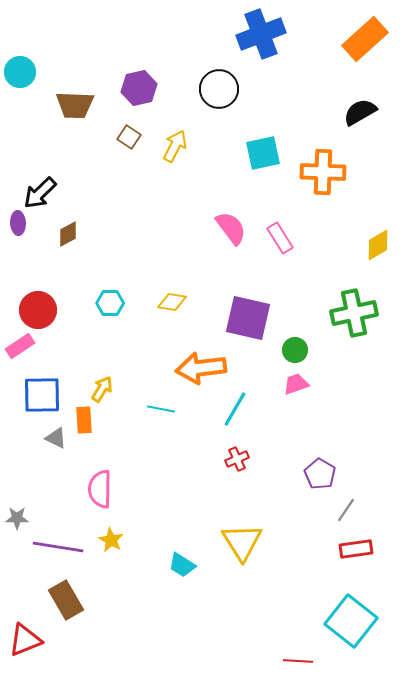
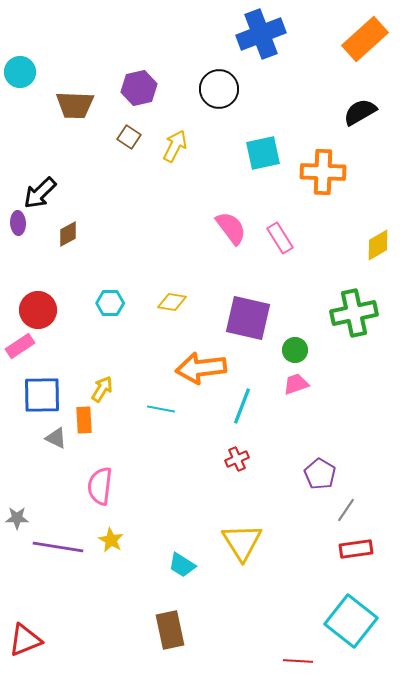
cyan line at (235, 409): moved 7 px right, 3 px up; rotated 9 degrees counterclockwise
pink semicircle at (100, 489): moved 3 px up; rotated 6 degrees clockwise
brown rectangle at (66, 600): moved 104 px right, 30 px down; rotated 18 degrees clockwise
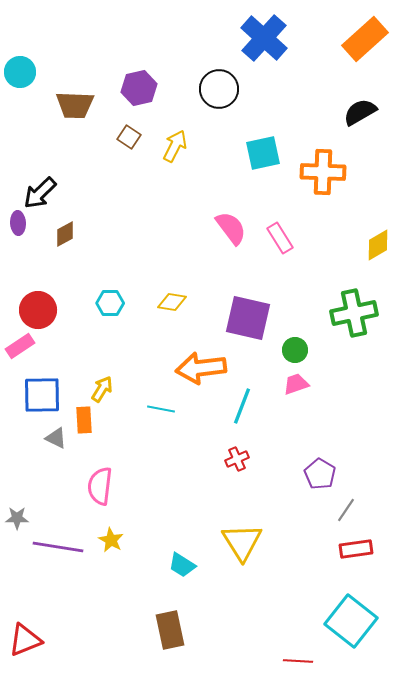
blue cross at (261, 34): moved 3 px right, 4 px down; rotated 27 degrees counterclockwise
brown diamond at (68, 234): moved 3 px left
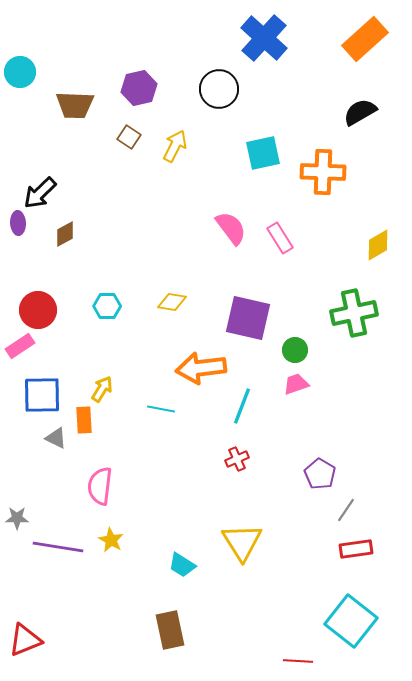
cyan hexagon at (110, 303): moved 3 px left, 3 px down
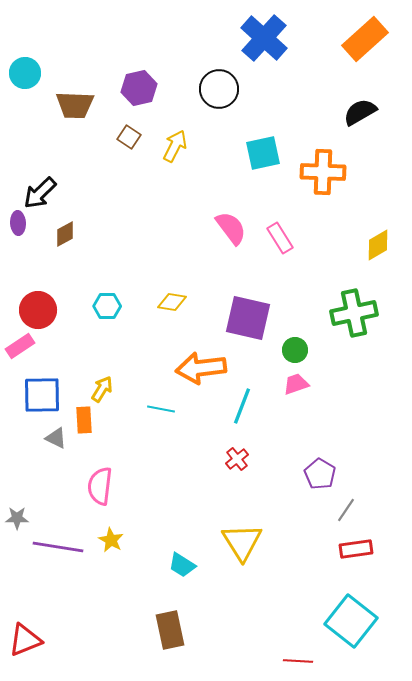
cyan circle at (20, 72): moved 5 px right, 1 px down
red cross at (237, 459): rotated 15 degrees counterclockwise
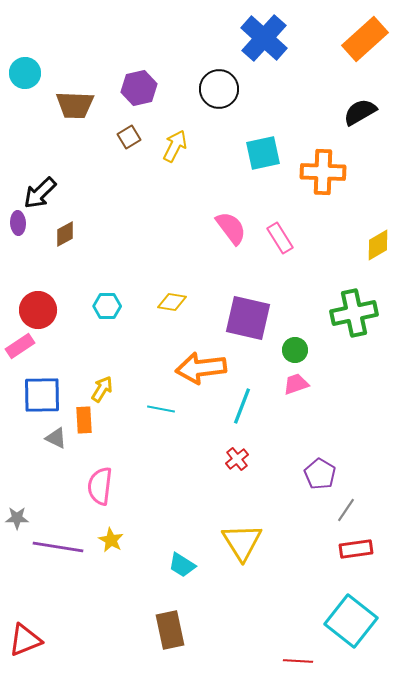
brown square at (129, 137): rotated 25 degrees clockwise
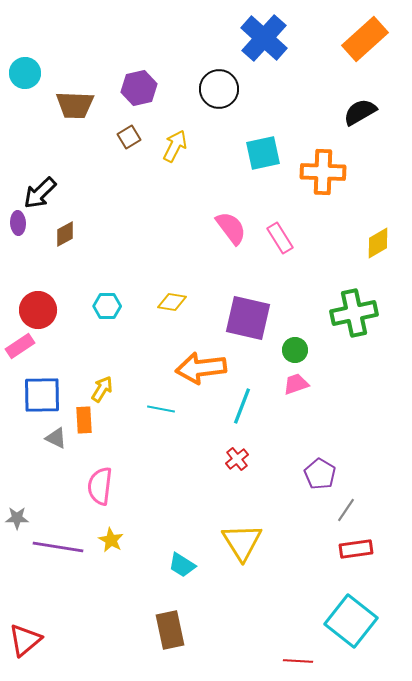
yellow diamond at (378, 245): moved 2 px up
red triangle at (25, 640): rotated 18 degrees counterclockwise
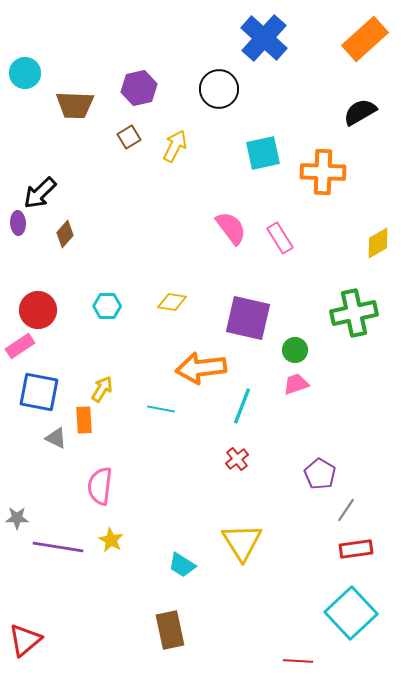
brown diamond at (65, 234): rotated 20 degrees counterclockwise
blue square at (42, 395): moved 3 px left, 3 px up; rotated 12 degrees clockwise
cyan square at (351, 621): moved 8 px up; rotated 9 degrees clockwise
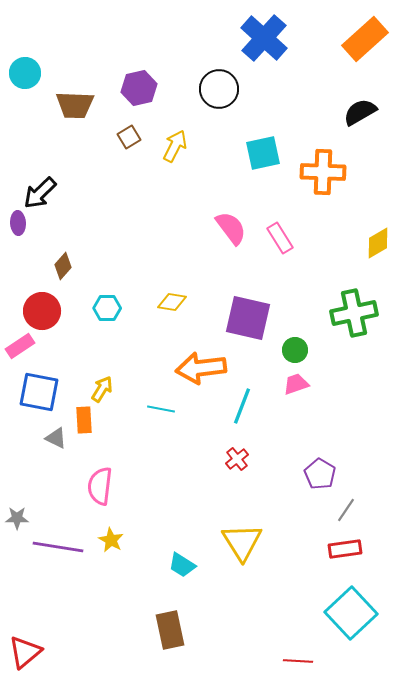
brown diamond at (65, 234): moved 2 px left, 32 px down
cyan hexagon at (107, 306): moved 2 px down
red circle at (38, 310): moved 4 px right, 1 px down
red rectangle at (356, 549): moved 11 px left
red triangle at (25, 640): moved 12 px down
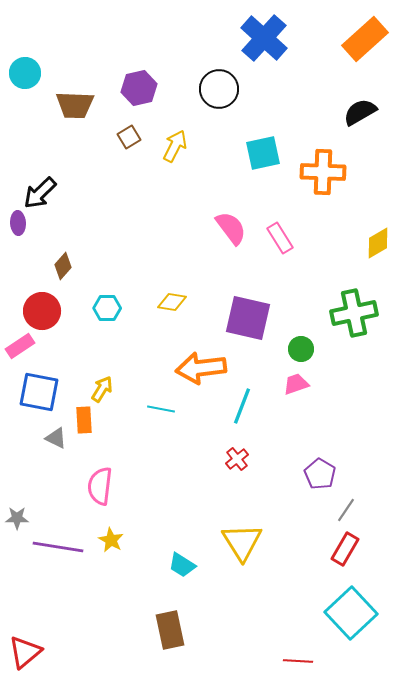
green circle at (295, 350): moved 6 px right, 1 px up
red rectangle at (345, 549): rotated 52 degrees counterclockwise
